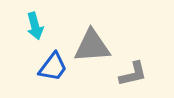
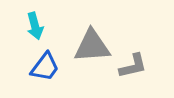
blue trapezoid: moved 8 px left
gray L-shape: moved 8 px up
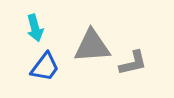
cyan arrow: moved 2 px down
gray L-shape: moved 3 px up
